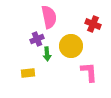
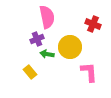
pink semicircle: moved 2 px left
yellow circle: moved 1 px left, 1 px down
green arrow: rotated 104 degrees clockwise
yellow rectangle: moved 2 px right, 1 px up; rotated 56 degrees clockwise
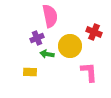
pink semicircle: moved 3 px right, 1 px up
red cross: moved 1 px right, 8 px down
purple cross: moved 1 px up
yellow circle: moved 1 px up
yellow rectangle: rotated 48 degrees counterclockwise
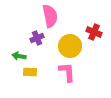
green arrow: moved 28 px left, 2 px down
pink L-shape: moved 22 px left
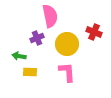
yellow circle: moved 3 px left, 2 px up
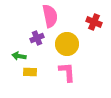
red cross: moved 10 px up
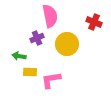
pink L-shape: moved 16 px left, 8 px down; rotated 95 degrees counterclockwise
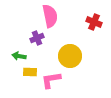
yellow circle: moved 3 px right, 12 px down
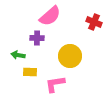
pink semicircle: rotated 60 degrees clockwise
purple cross: rotated 24 degrees clockwise
green arrow: moved 1 px left, 1 px up
pink L-shape: moved 4 px right, 4 px down
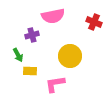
pink semicircle: moved 3 px right; rotated 30 degrees clockwise
purple cross: moved 5 px left, 3 px up; rotated 16 degrees counterclockwise
green arrow: rotated 128 degrees counterclockwise
yellow rectangle: moved 1 px up
